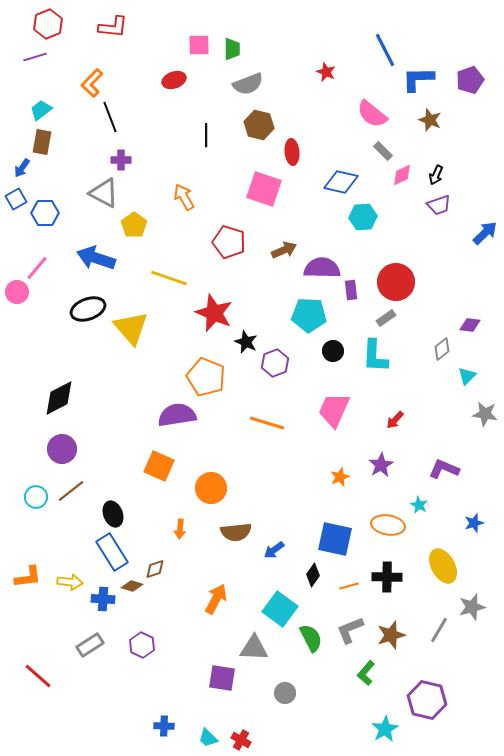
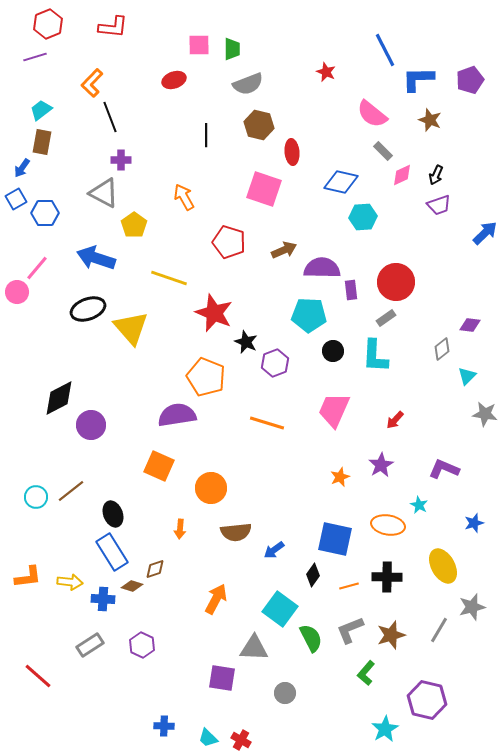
purple circle at (62, 449): moved 29 px right, 24 px up
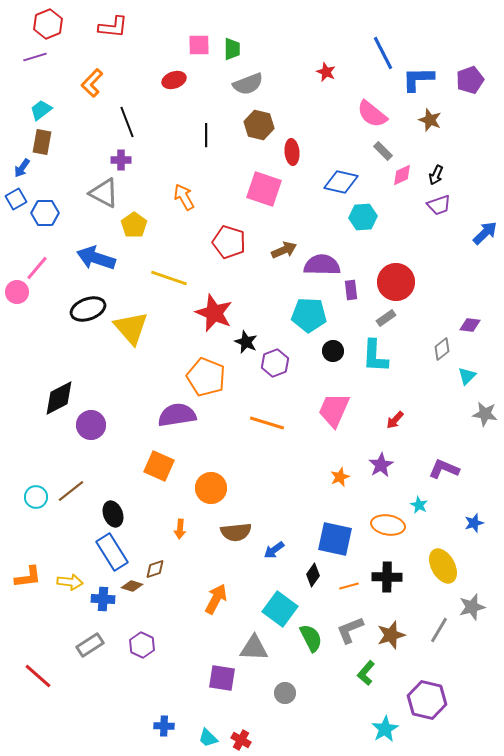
blue line at (385, 50): moved 2 px left, 3 px down
black line at (110, 117): moved 17 px right, 5 px down
purple semicircle at (322, 268): moved 3 px up
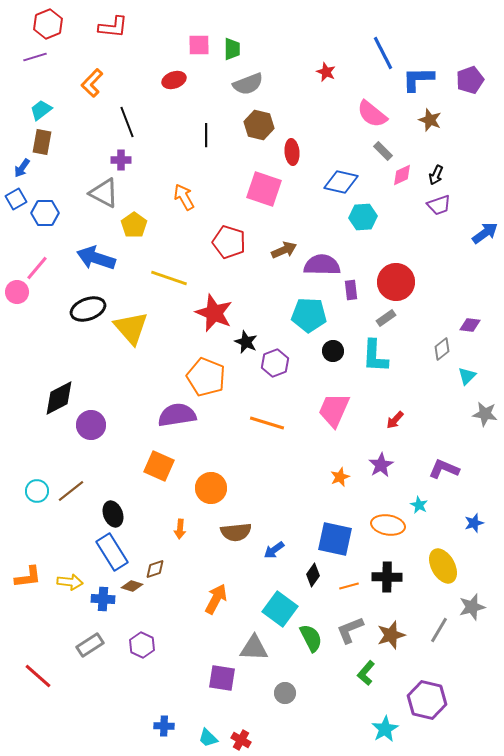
blue arrow at (485, 233): rotated 8 degrees clockwise
cyan circle at (36, 497): moved 1 px right, 6 px up
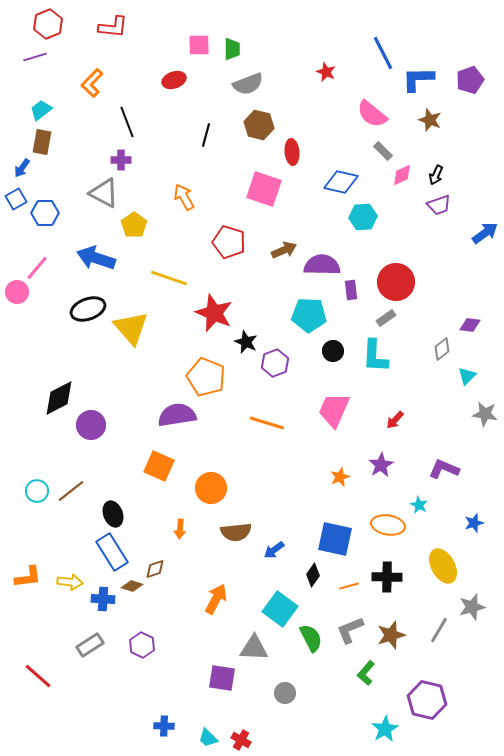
black line at (206, 135): rotated 15 degrees clockwise
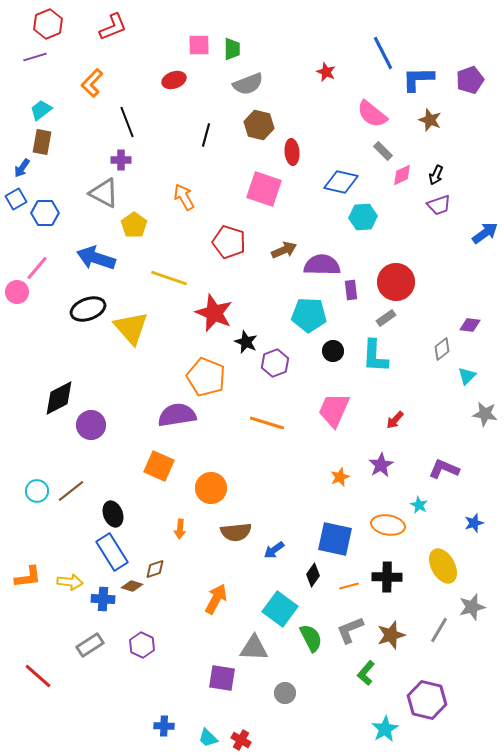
red L-shape at (113, 27): rotated 28 degrees counterclockwise
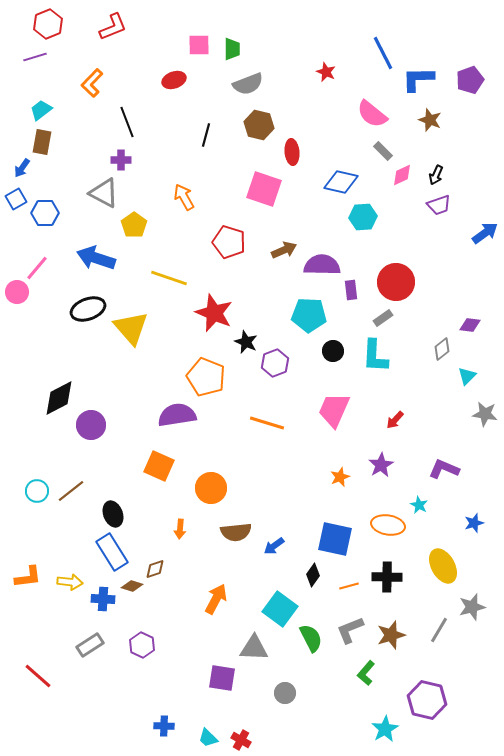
gray rectangle at (386, 318): moved 3 px left
blue arrow at (274, 550): moved 4 px up
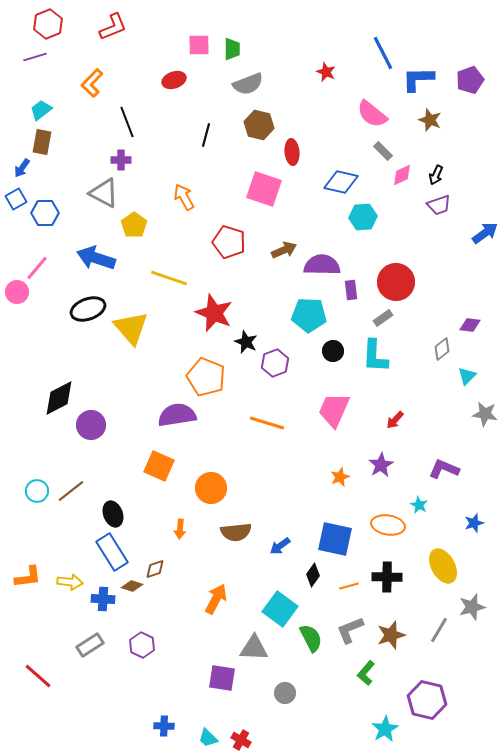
blue arrow at (274, 546): moved 6 px right
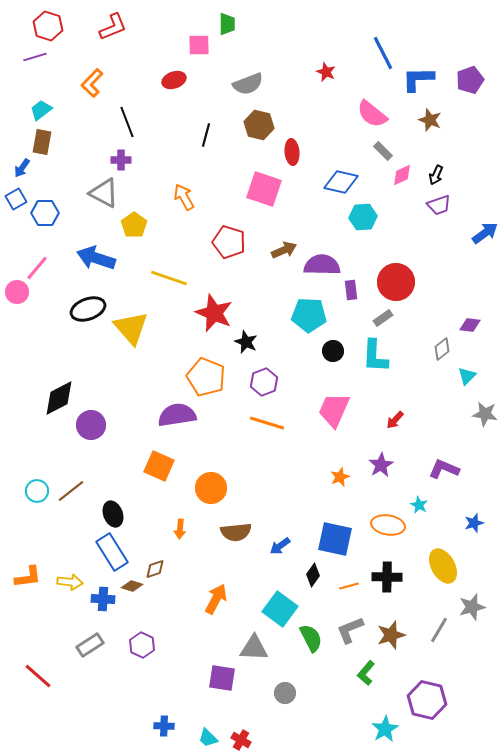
red hexagon at (48, 24): moved 2 px down; rotated 20 degrees counterclockwise
green trapezoid at (232, 49): moved 5 px left, 25 px up
purple hexagon at (275, 363): moved 11 px left, 19 px down
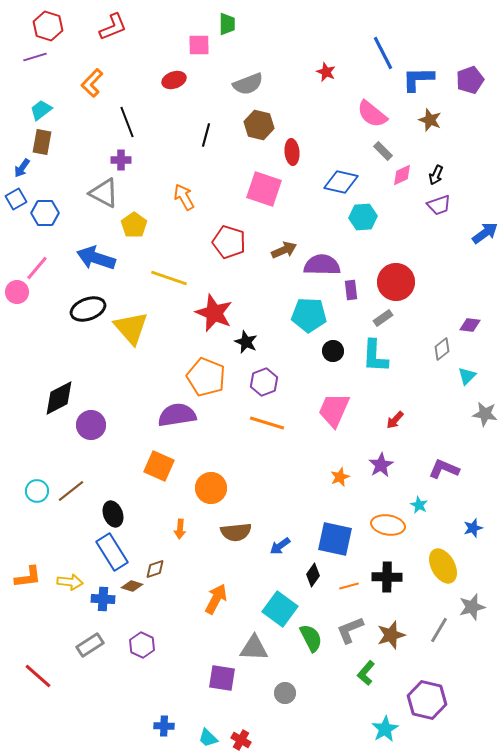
blue star at (474, 523): moved 1 px left, 5 px down
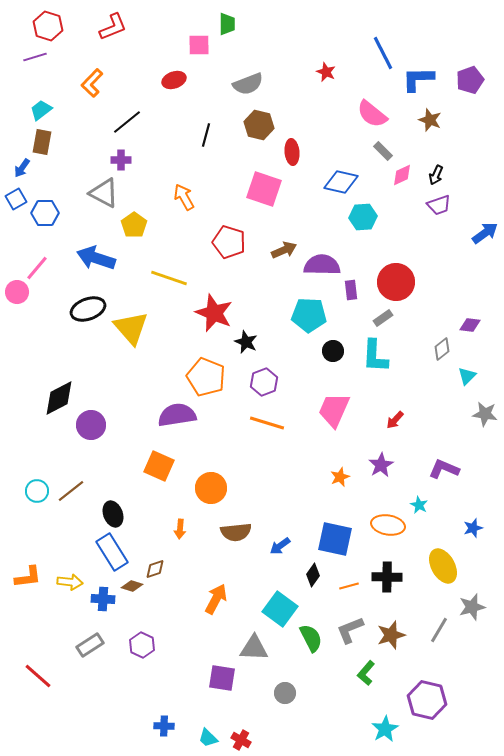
black line at (127, 122): rotated 72 degrees clockwise
